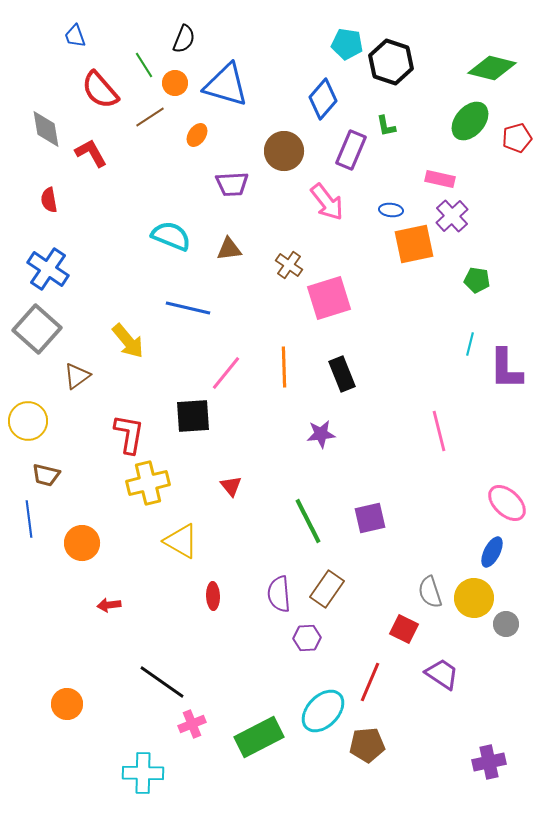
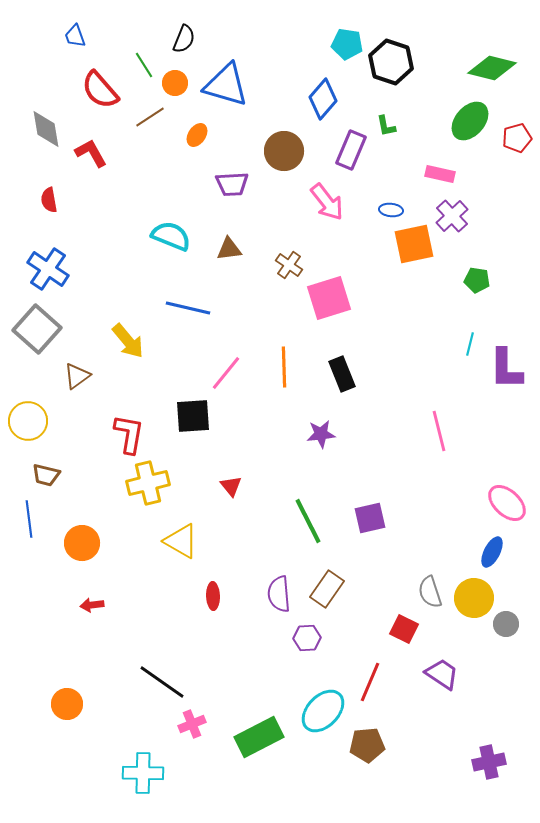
pink rectangle at (440, 179): moved 5 px up
red arrow at (109, 605): moved 17 px left
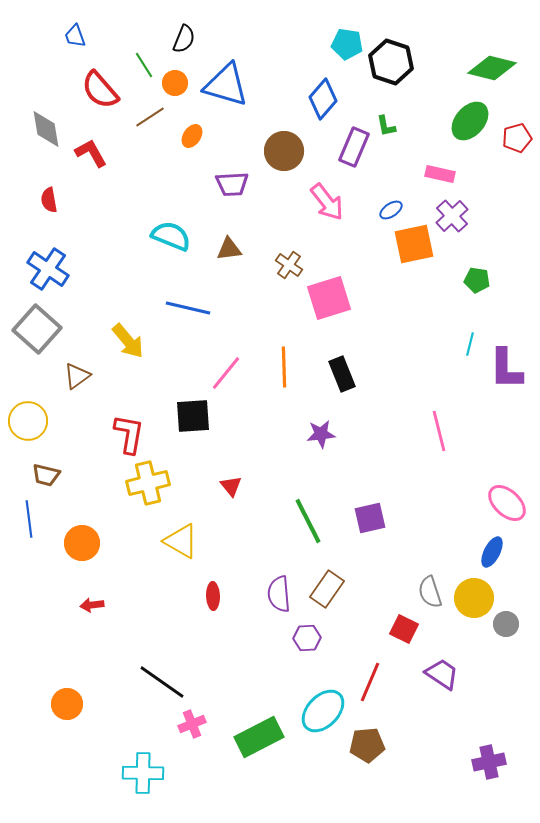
orange ellipse at (197, 135): moved 5 px left, 1 px down
purple rectangle at (351, 150): moved 3 px right, 3 px up
blue ellipse at (391, 210): rotated 40 degrees counterclockwise
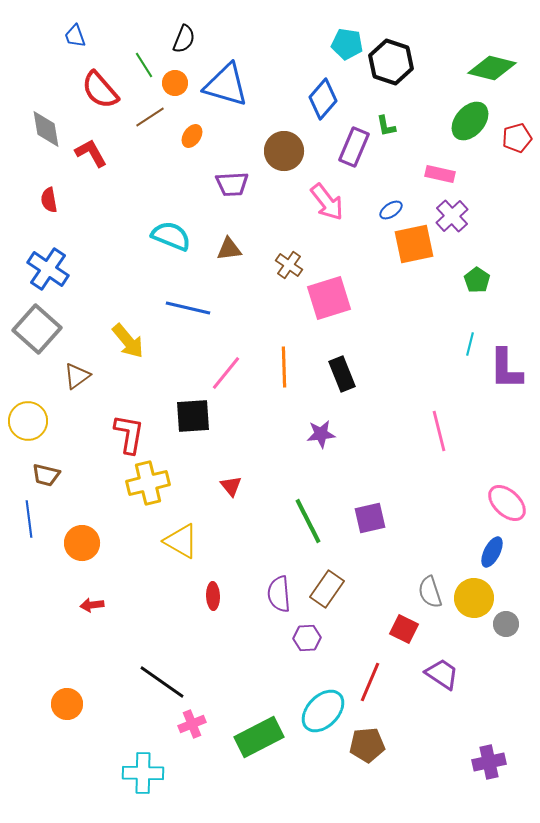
green pentagon at (477, 280): rotated 25 degrees clockwise
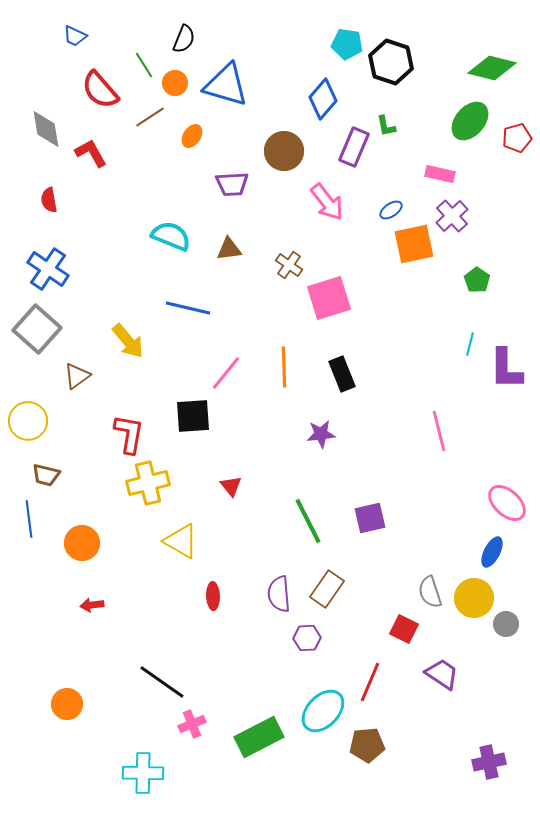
blue trapezoid at (75, 36): rotated 45 degrees counterclockwise
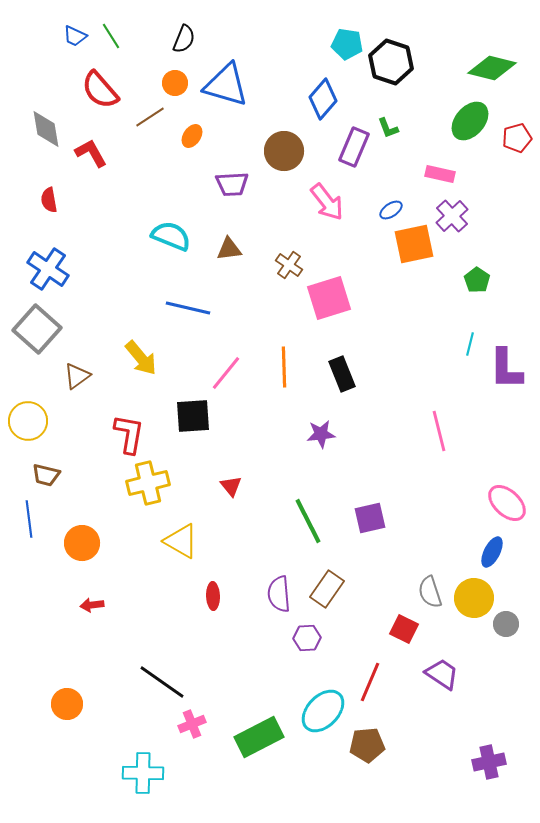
green line at (144, 65): moved 33 px left, 29 px up
green L-shape at (386, 126): moved 2 px right, 2 px down; rotated 10 degrees counterclockwise
yellow arrow at (128, 341): moved 13 px right, 17 px down
